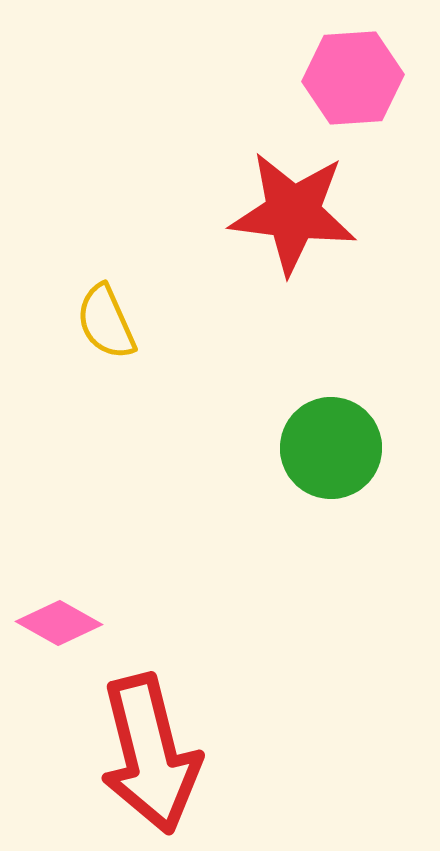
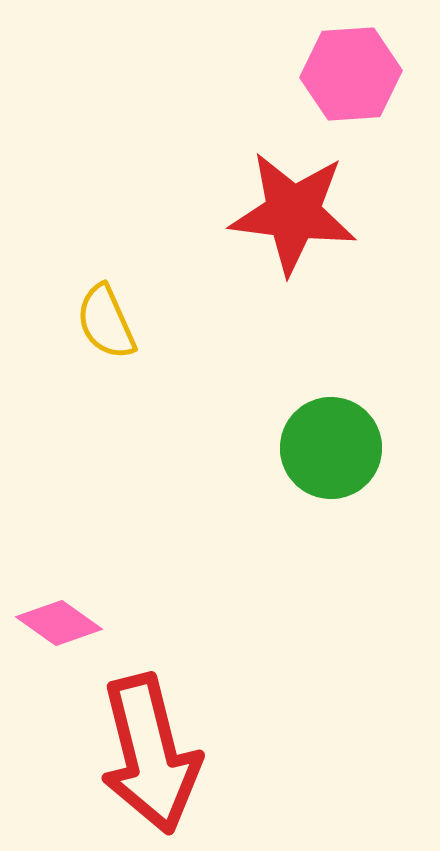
pink hexagon: moved 2 px left, 4 px up
pink diamond: rotated 6 degrees clockwise
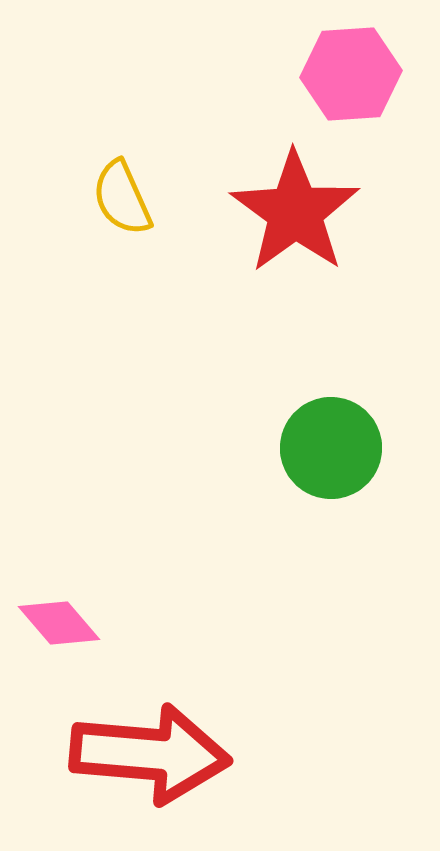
red star: moved 2 px right, 1 px up; rotated 29 degrees clockwise
yellow semicircle: moved 16 px right, 124 px up
pink diamond: rotated 14 degrees clockwise
red arrow: rotated 71 degrees counterclockwise
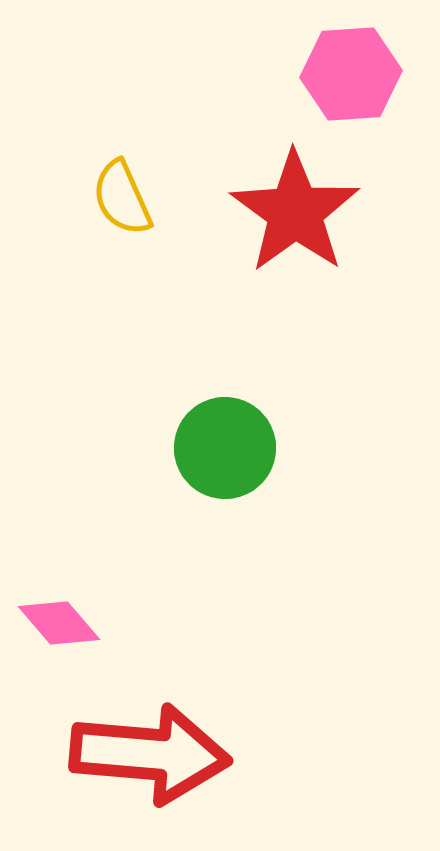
green circle: moved 106 px left
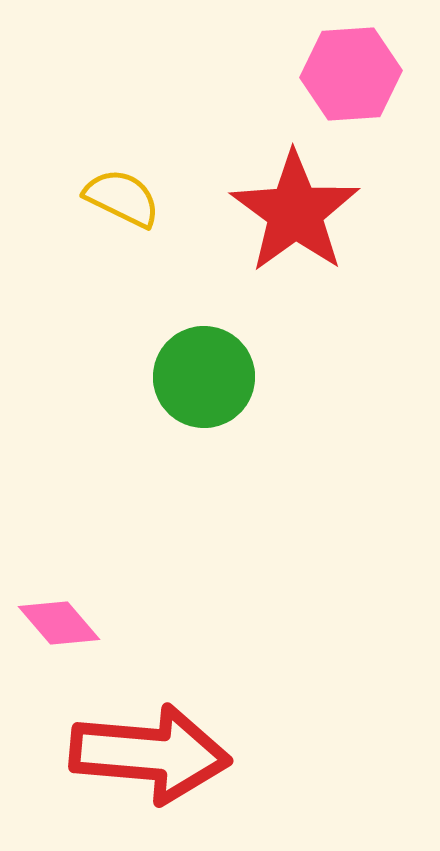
yellow semicircle: rotated 140 degrees clockwise
green circle: moved 21 px left, 71 px up
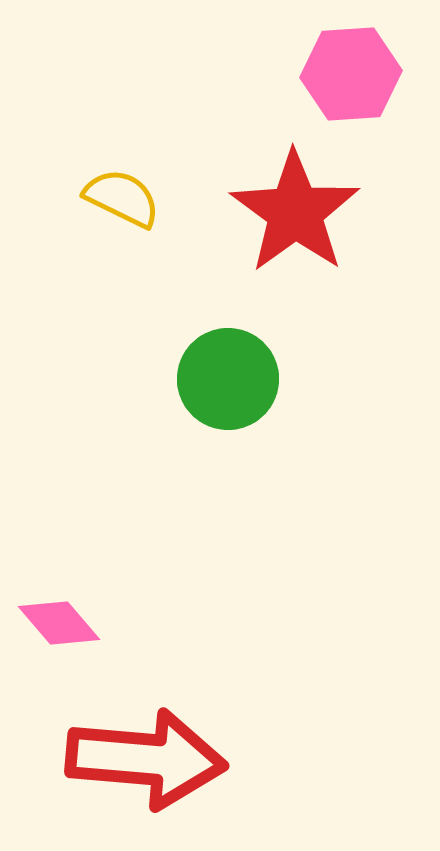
green circle: moved 24 px right, 2 px down
red arrow: moved 4 px left, 5 px down
